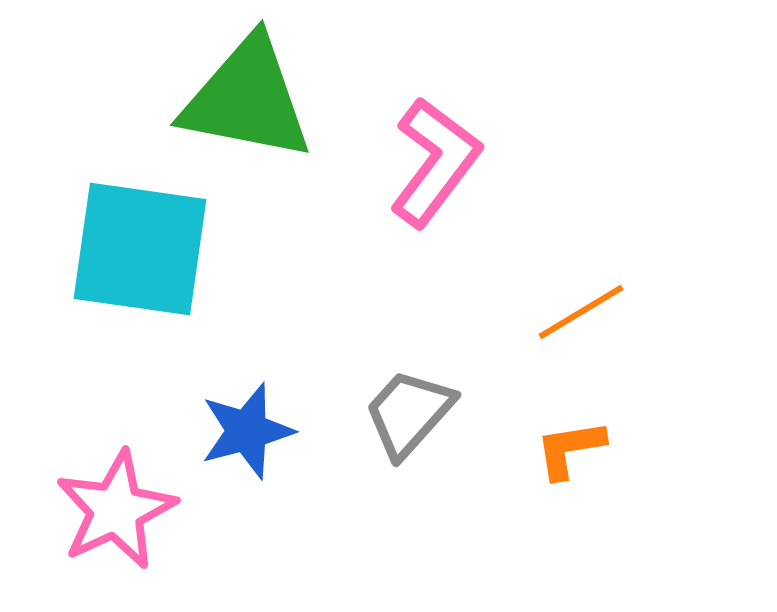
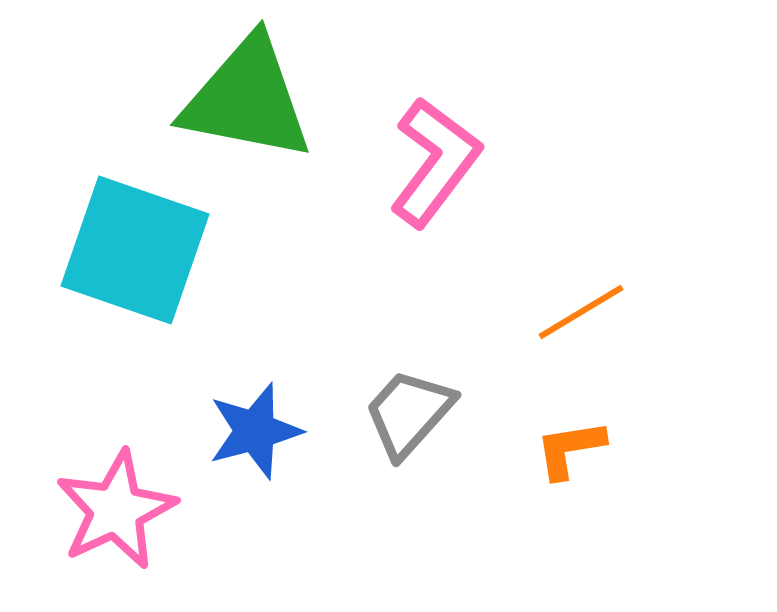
cyan square: moved 5 px left, 1 px down; rotated 11 degrees clockwise
blue star: moved 8 px right
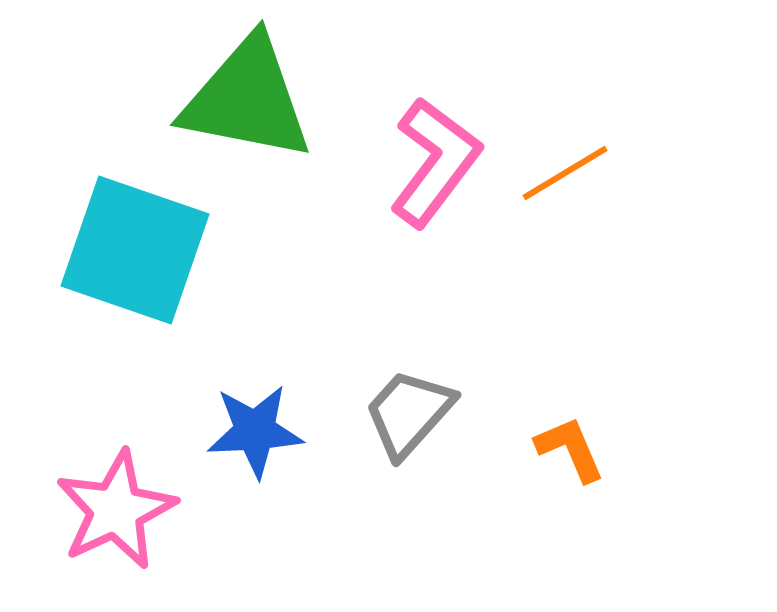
orange line: moved 16 px left, 139 px up
blue star: rotated 12 degrees clockwise
orange L-shape: rotated 76 degrees clockwise
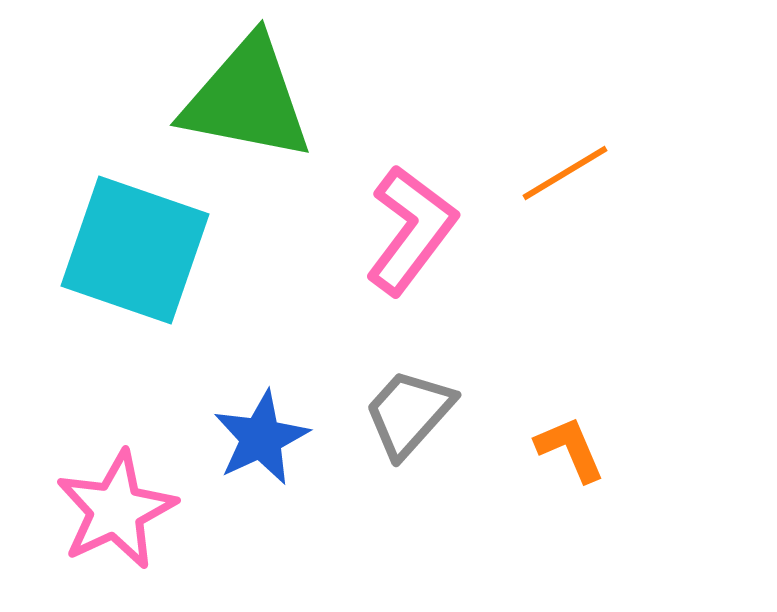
pink L-shape: moved 24 px left, 68 px down
blue star: moved 6 px right, 7 px down; rotated 22 degrees counterclockwise
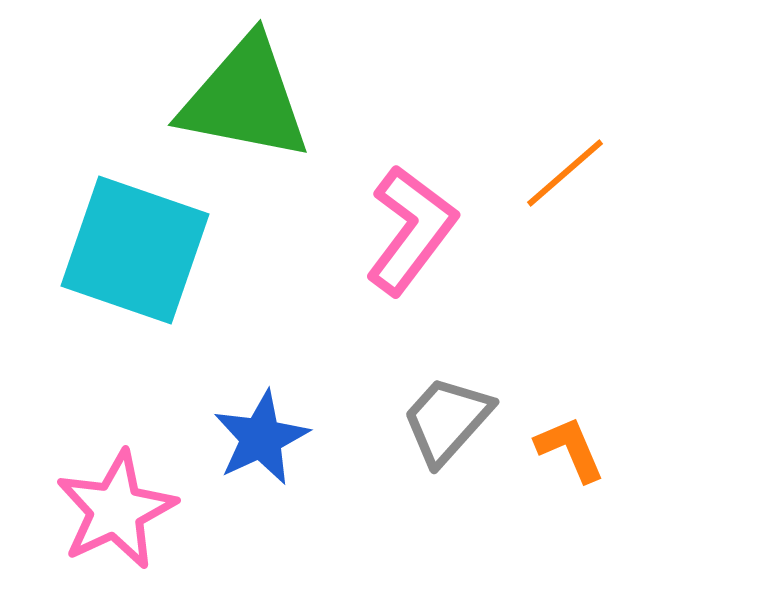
green triangle: moved 2 px left
orange line: rotated 10 degrees counterclockwise
gray trapezoid: moved 38 px right, 7 px down
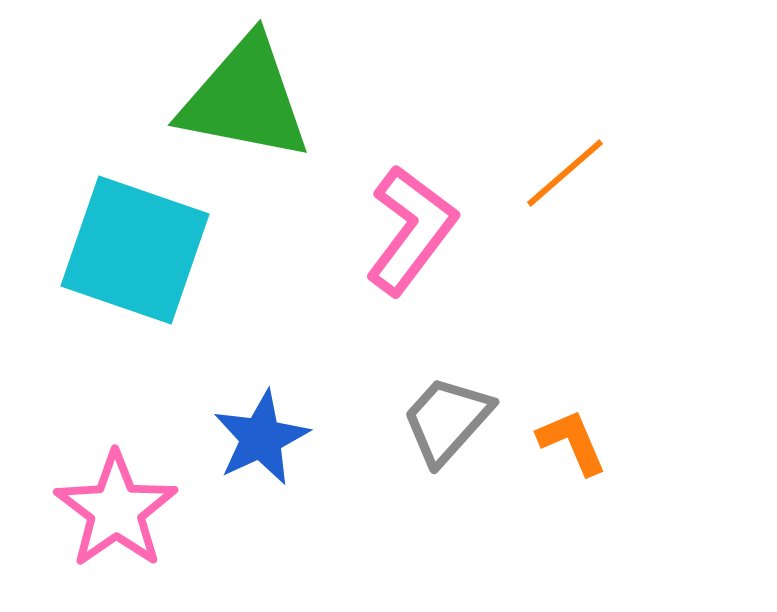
orange L-shape: moved 2 px right, 7 px up
pink star: rotated 10 degrees counterclockwise
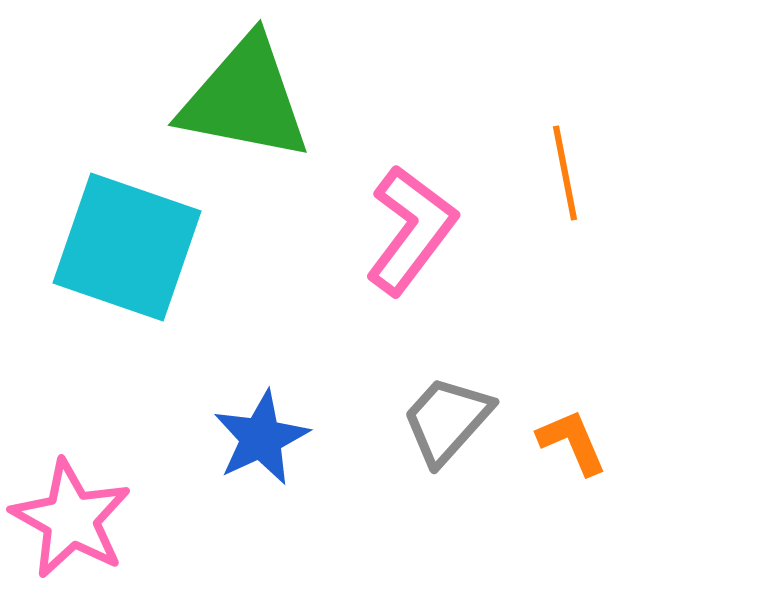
orange line: rotated 60 degrees counterclockwise
cyan square: moved 8 px left, 3 px up
pink star: moved 45 px left, 9 px down; rotated 8 degrees counterclockwise
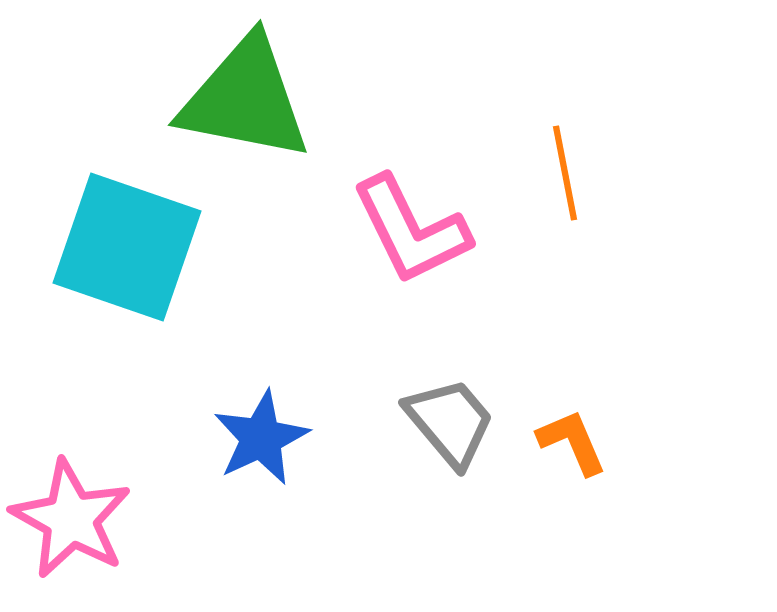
pink L-shape: rotated 117 degrees clockwise
gray trapezoid: moved 3 px right, 2 px down; rotated 98 degrees clockwise
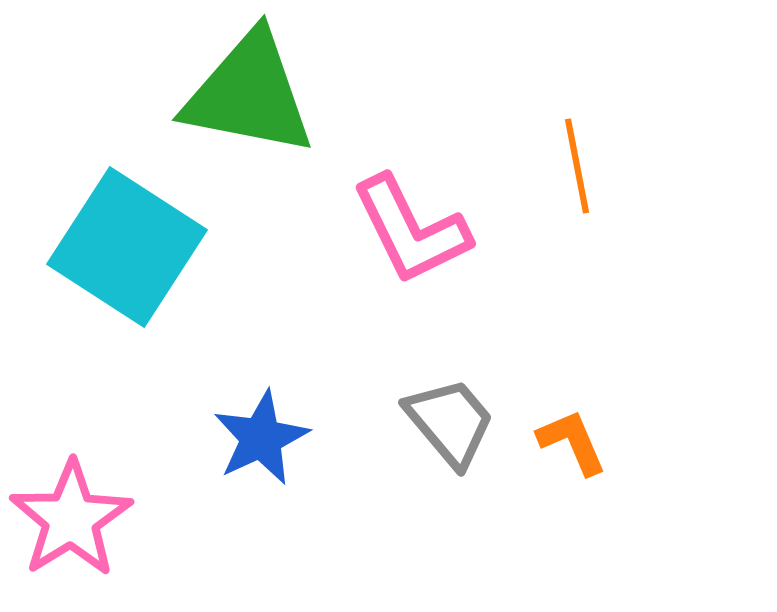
green triangle: moved 4 px right, 5 px up
orange line: moved 12 px right, 7 px up
cyan square: rotated 14 degrees clockwise
pink star: rotated 11 degrees clockwise
